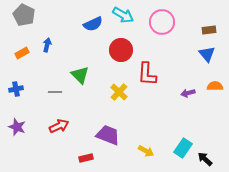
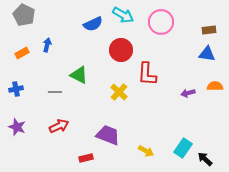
pink circle: moved 1 px left
blue triangle: rotated 42 degrees counterclockwise
green triangle: moved 1 px left; rotated 18 degrees counterclockwise
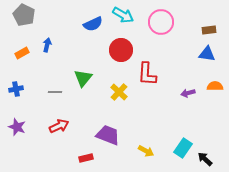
green triangle: moved 4 px right, 3 px down; rotated 42 degrees clockwise
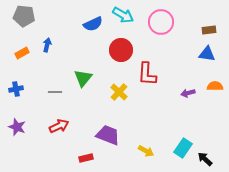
gray pentagon: moved 1 px down; rotated 20 degrees counterclockwise
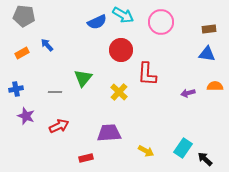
blue semicircle: moved 4 px right, 2 px up
brown rectangle: moved 1 px up
blue arrow: rotated 56 degrees counterclockwise
purple star: moved 9 px right, 11 px up
purple trapezoid: moved 1 px right, 2 px up; rotated 25 degrees counterclockwise
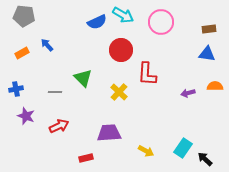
green triangle: rotated 24 degrees counterclockwise
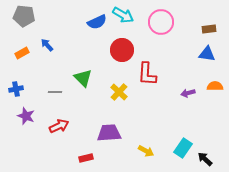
red circle: moved 1 px right
